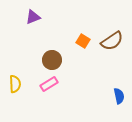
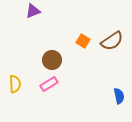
purple triangle: moved 6 px up
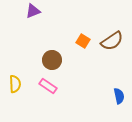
pink rectangle: moved 1 px left, 2 px down; rotated 66 degrees clockwise
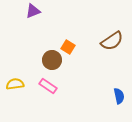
orange square: moved 15 px left, 6 px down
yellow semicircle: rotated 96 degrees counterclockwise
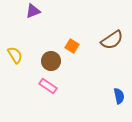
brown semicircle: moved 1 px up
orange square: moved 4 px right, 1 px up
brown circle: moved 1 px left, 1 px down
yellow semicircle: moved 29 px up; rotated 66 degrees clockwise
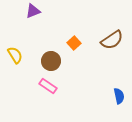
orange square: moved 2 px right, 3 px up; rotated 16 degrees clockwise
